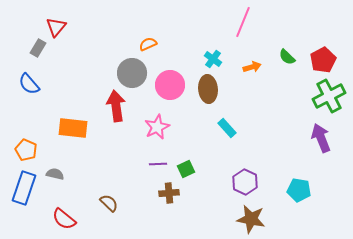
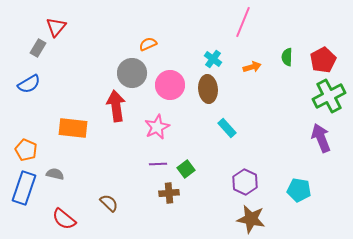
green semicircle: rotated 48 degrees clockwise
blue semicircle: rotated 80 degrees counterclockwise
green square: rotated 12 degrees counterclockwise
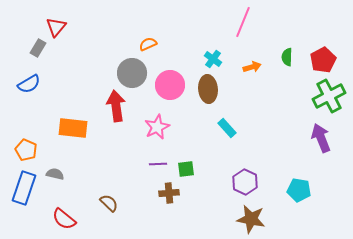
green square: rotated 30 degrees clockwise
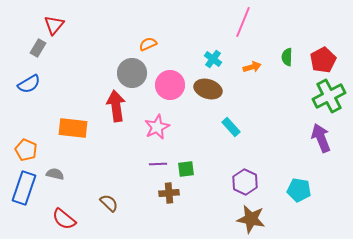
red triangle: moved 2 px left, 2 px up
brown ellipse: rotated 68 degrees counterclockwise
cyan rectangle: moved 4 px right, 1 px up
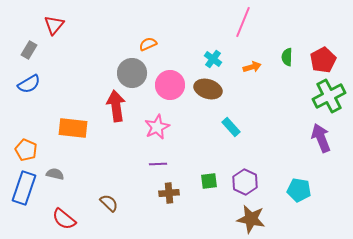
gray rectangle: moved 9 px left, 2 px down
green square: moved 23 px right, 12 px down
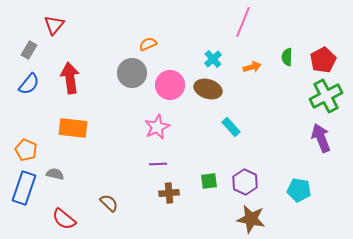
cyan cross: rotated 12 degrees clockwise
blue semicircle: rotated 20 degrees counterclockwise
green cross: moved 3 px left
red arrow: moved 46 px left, 28 px up
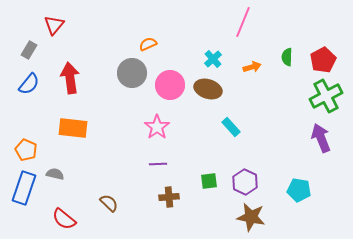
pink star: rotated 10 degrees counterclockwise
brown cross: moved 4 px down
brown star: moved 2 px up
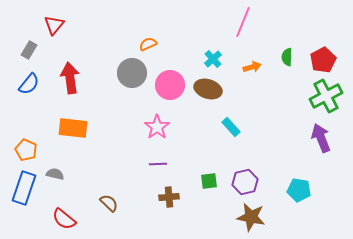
purple hexagon: rotated 20 degrees clockwise
